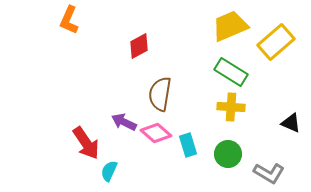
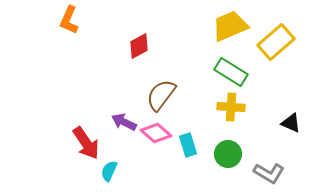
brown semicircle: moved 1 px right, 1 px down; rotated 28 degrees clockwise
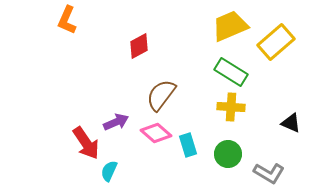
orange L-shape: moved 2 px left
purple arrow: moved 8 px left; rotated 130 degrees clockwise
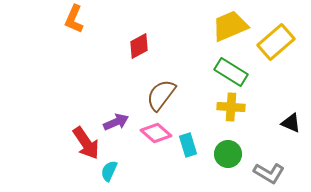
orange L-shape: moved 7 px right, 1 px up
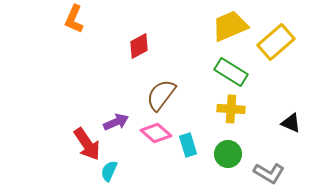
yellow cross: moved 2 px down
red arrow: moved 1 px right, 1 px down
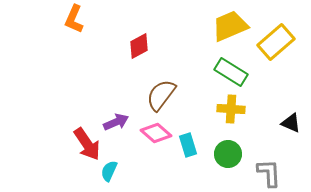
gray L-shape: rotated 124 degrees counterclockwise
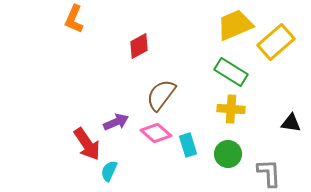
yellow trapezoid: moved 5 px right, 1 px up
black triangle: rotated 15 degrees counterclockwise
